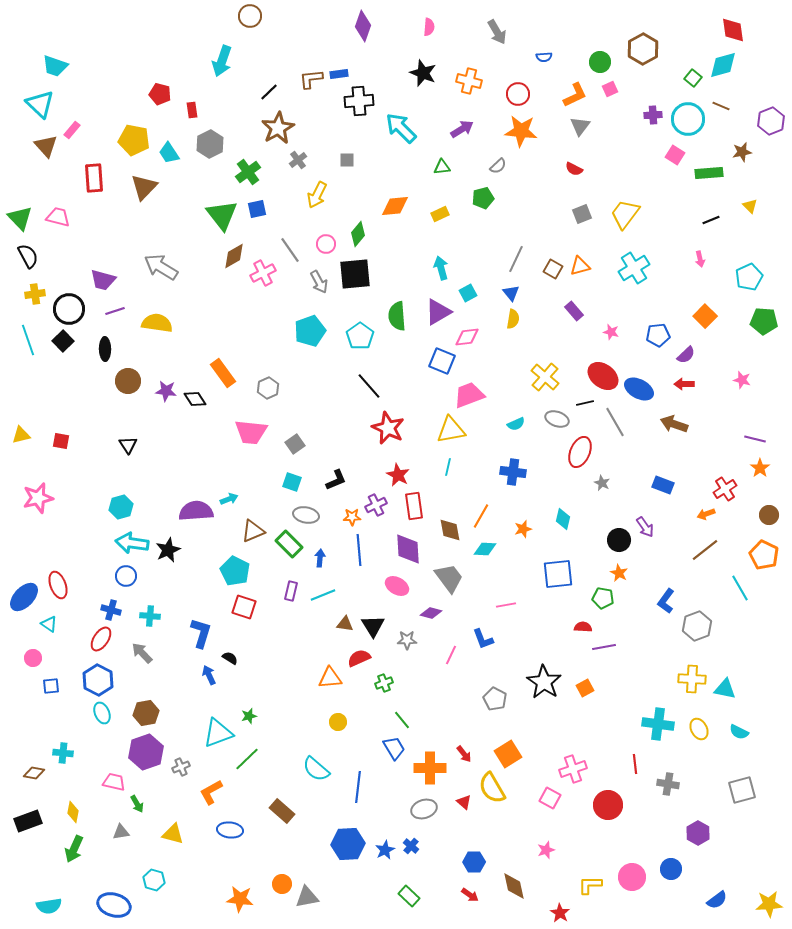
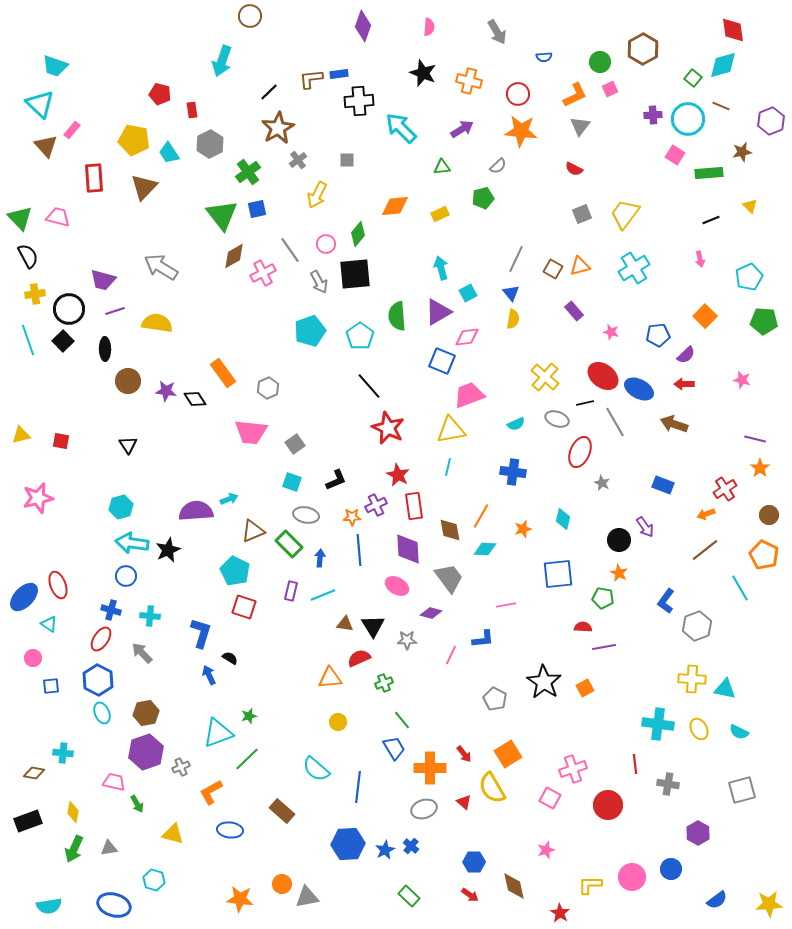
blue L-shape at (483, 639): rotated 75 degrees counterclockwise
gray triangle at (121, 832): moved 12 px left, 16 px down
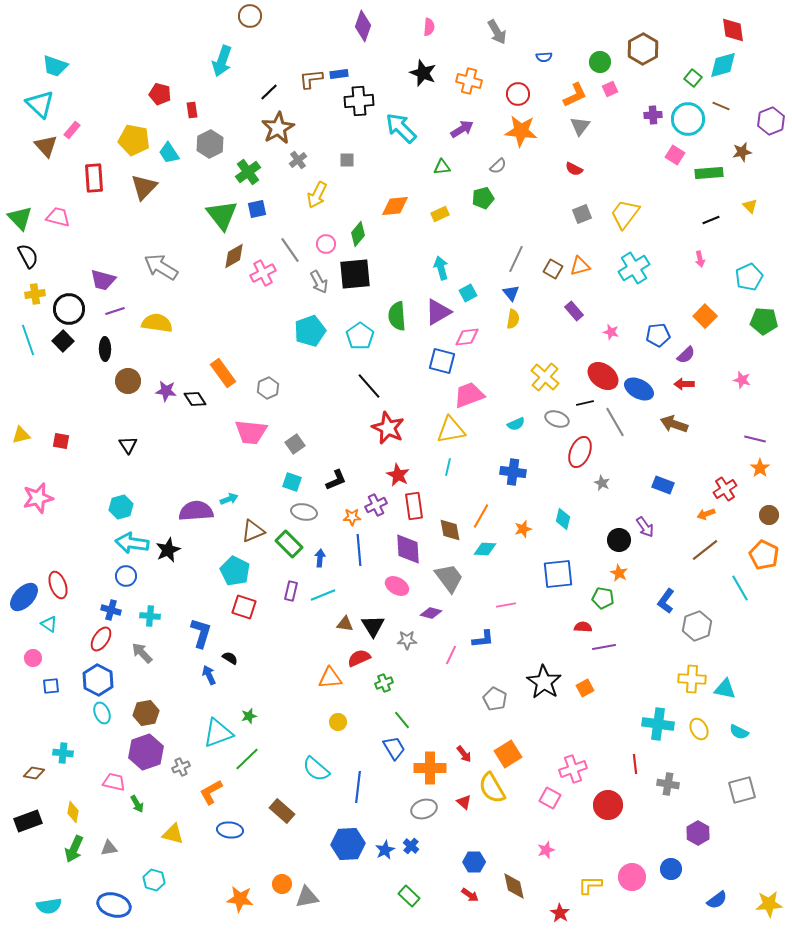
blue square at (442, 361): rotated 8 degrees counterclockwise
gray ellipse at (306, 515): moved 2 px left, 3 px up
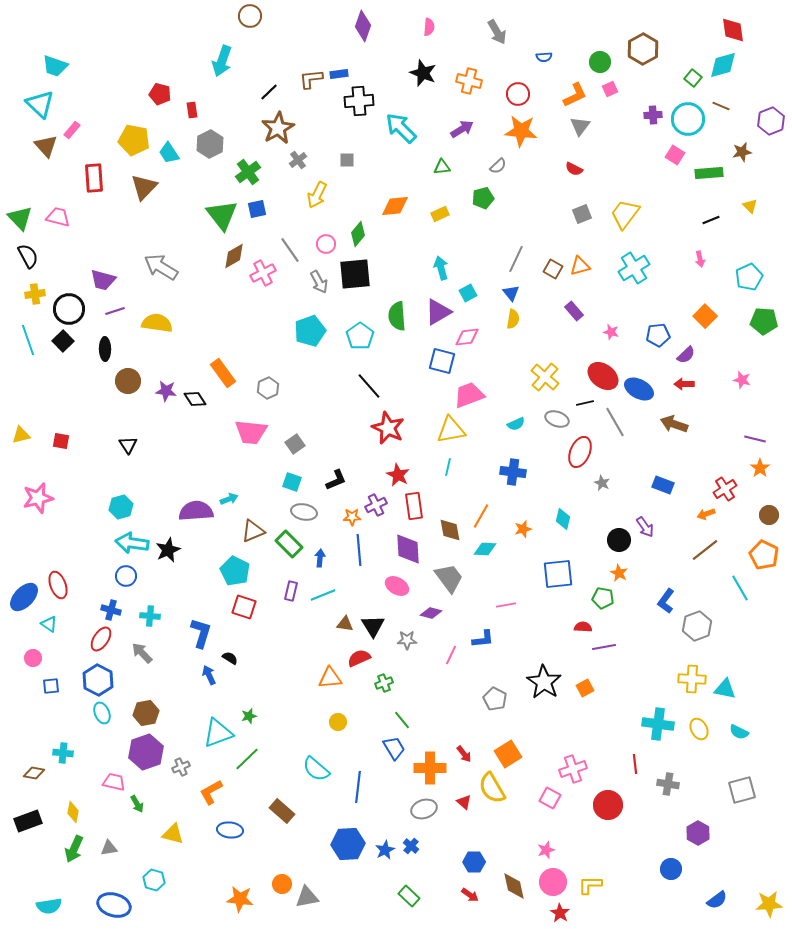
pink circle at (632, 877): moved 79 px left, 5 px down
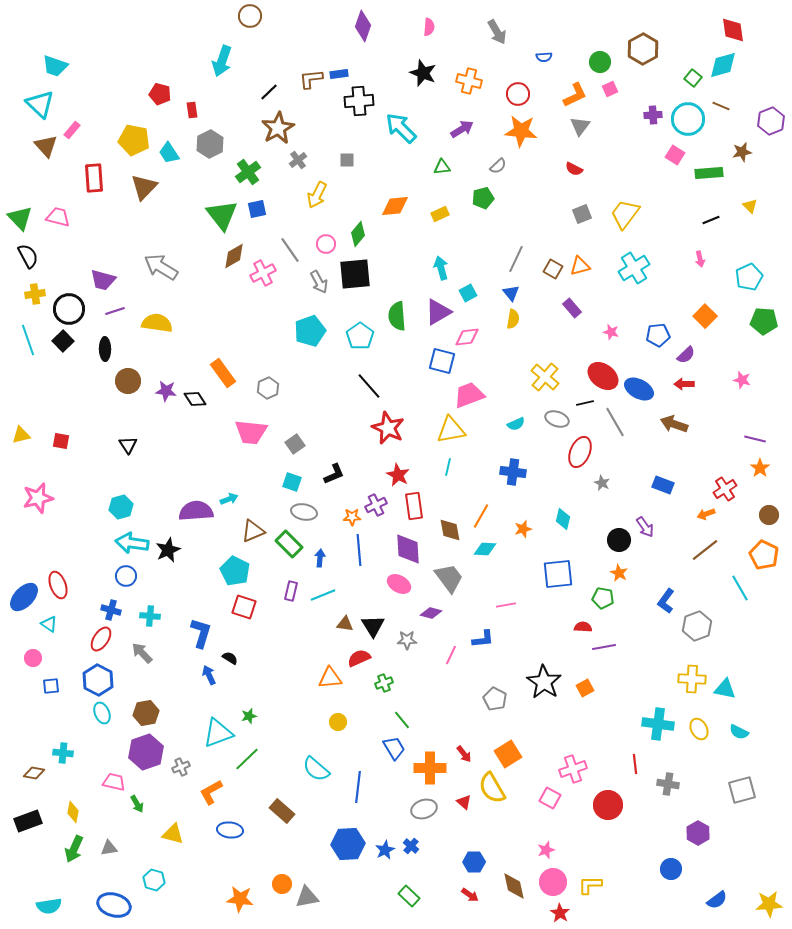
purple rectangle at (574, 311): moved 2 px left, 3 px up
black L-shape at (336, 480): moved 2 px left, 6 px up
pink ellipse at (397, 586): moved 2 px right, 2 px up
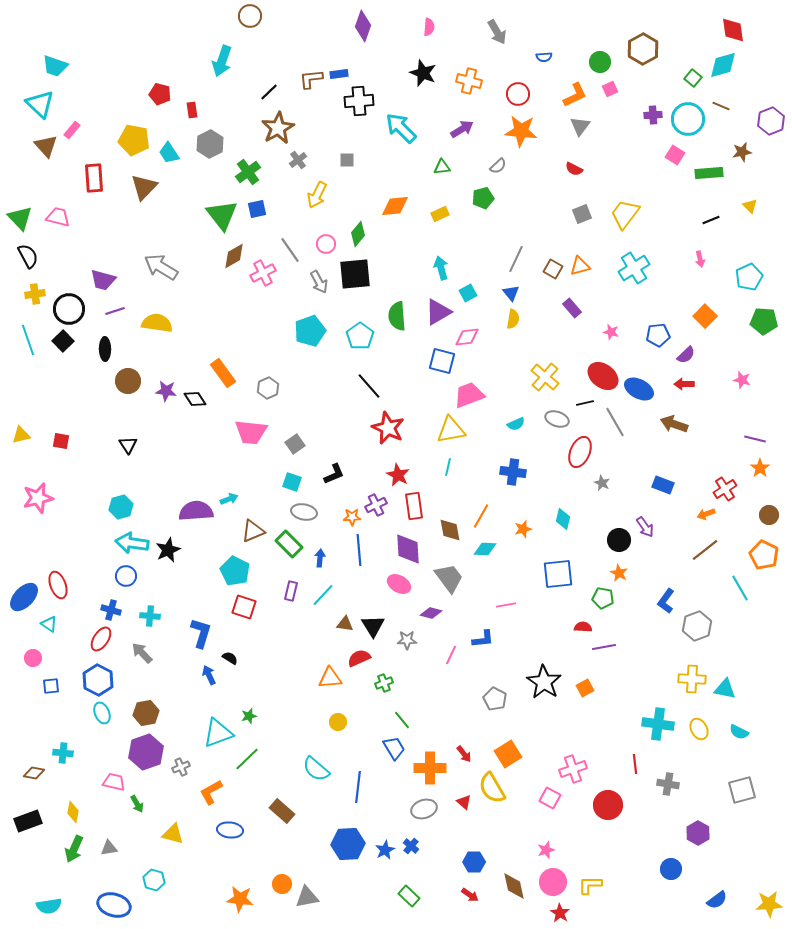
cyan line at (323, 595): rotated 25 degrees counterclockwise
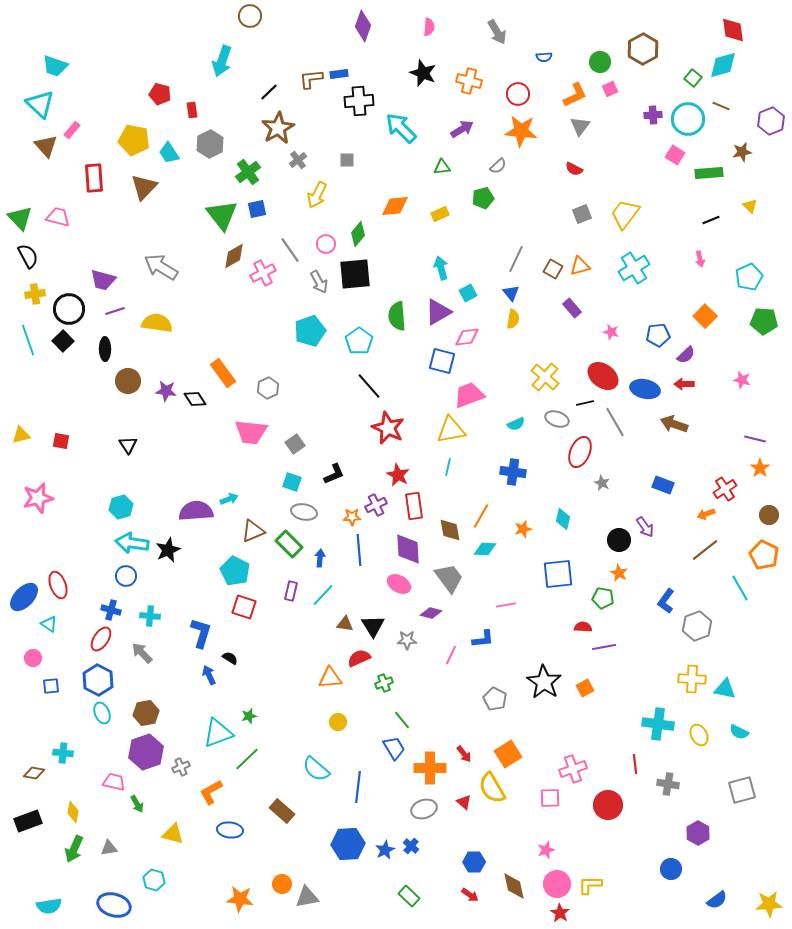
cyan pentagon at (360, 336): moved 1 px left, 5 px down
blue ellipse at (639, 389): moved 6 px right; rotated 16 degrees counterclockwise
yellow ellipse at (699, 729): moved 6 px down
pink square at (550, 798): rotated 30 degrees counterclockwise
pink circle at (553, 882): moved 4 px right, 2 px down
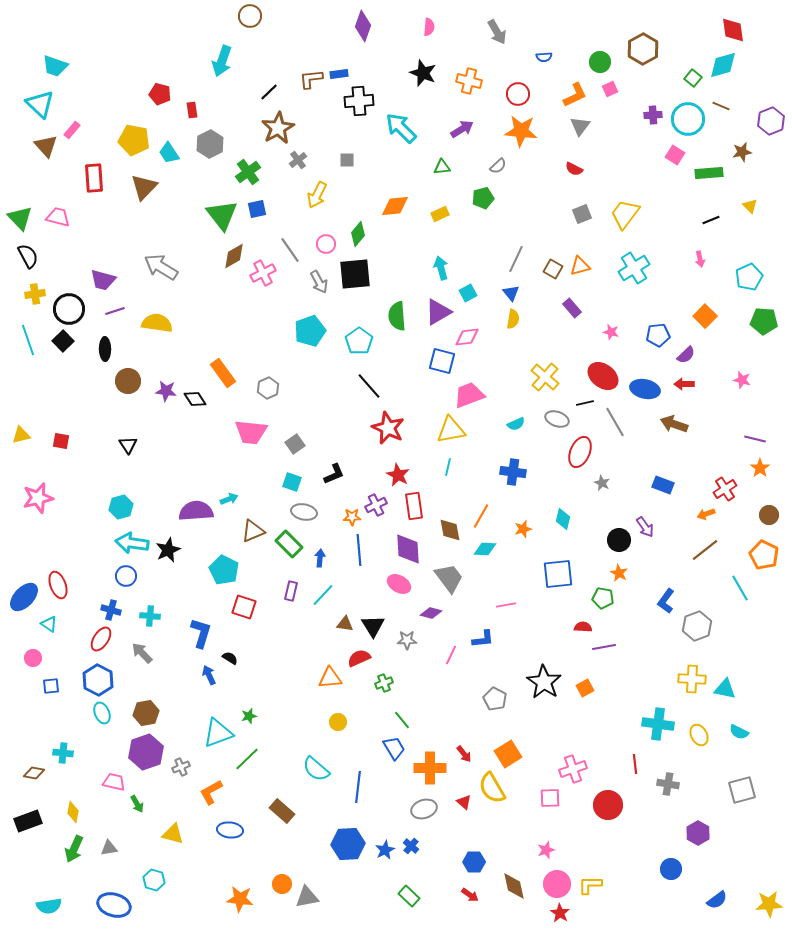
cyan pentagon at (235, 571): moved 11 px left, 1 px up
